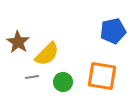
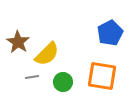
blue pentagon: moved 3 px left, 2 px down; rotated 15 degrees counterclockwise
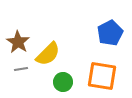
yellow semicircle: moved 1 px right
gray line: moved 11 px left, 8 px up
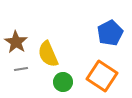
brown star: moved 2 px left
yellow semicircle: rotated 112 degrees clockwise
orange square: rotated 24 degrees clockwise
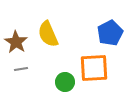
yellow semicircle: moved 20 px up
orange square: moved 8 px left, 8 px up; rotated 36 degrees counterclockwise
green circle: moved 2 px right
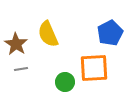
brown star: moved 2 px down
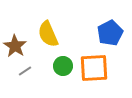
brown star: moved 1 px left, 2 px down
gray line: moved 4 px right, 2 px down; rotated 24 degrees counterclockwise
green circle: moved 2 px left, 16 px up
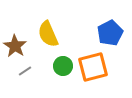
orange square: moved 1 px left, 1 px up; rotated 12 degrees counterclockwise
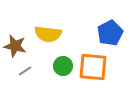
yellow semicircle: rotated 60 degrees counterclockwise
brown star: rotated 20 degrees counterclockwise
orange square: rotated 20 degrees clockwise
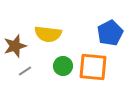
brown star: rotated 30 degrees counterclockwise
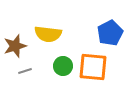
gray line: rotated 16 degrees clockwise
